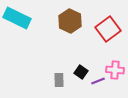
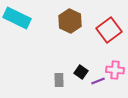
red square: moved 1 px right, 1 px down
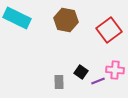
brown hexagon: moved 4 px left, 1 px up; rotated 15 degrees counterclockwise
gray rectangle: moved 2 px down
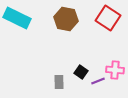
brown hexagon: moved 1 px up
red square: moved 1 px left, 12 px up; rotated 20 degrees counterclockwise
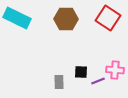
brown hexagon: rotated 10 degrees counterclockwise
black square: rotated 32 degrees counterclockwise
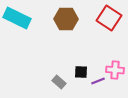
red square: moved 1 px right
gray rectangle: rotated 48 degrees counterclockwise
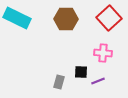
red square: rotated 15 degrees clockwise
pink cross: moved 12 px left, 17 px up
gray rectangle: rotated 64 degrees clockwise
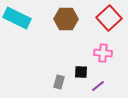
purple line: moved 5 px down; rotated 16 degrees counterclockwise
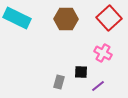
pink cross: rotated 24 degrees clockwise
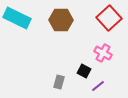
brown hexagon: moved 5 px left, 1 px down
black square: moved 3 px right, 1 px up; rotated 24 degrees clockwise
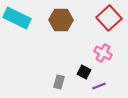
black square: moved 1 px down
purple line: moved 1 px right; rotated 16 degrees clockwise
